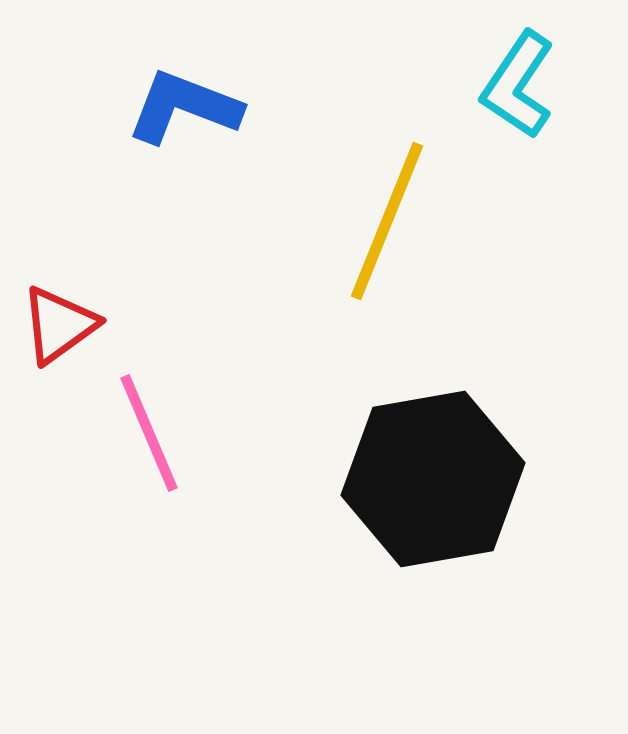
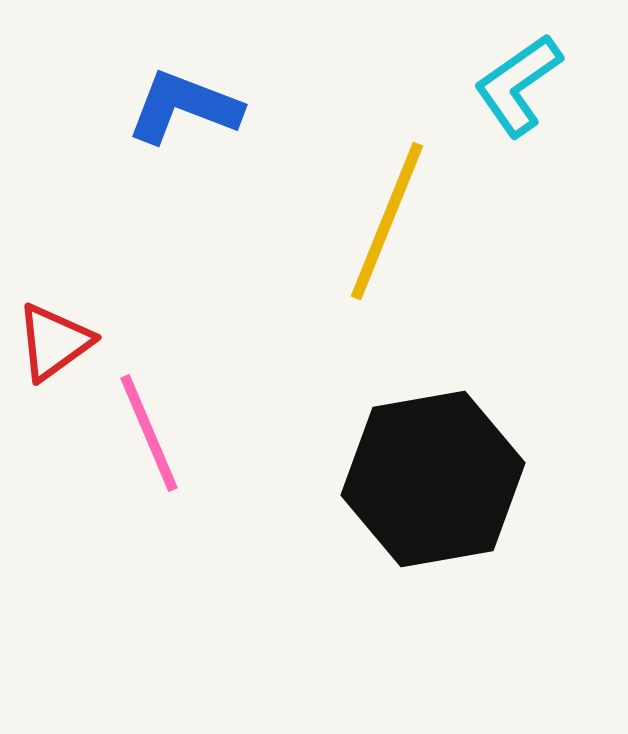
cyan L-shape: rotated 21 degrees clockwise
red triangle: moved 5 px left, 17 px down
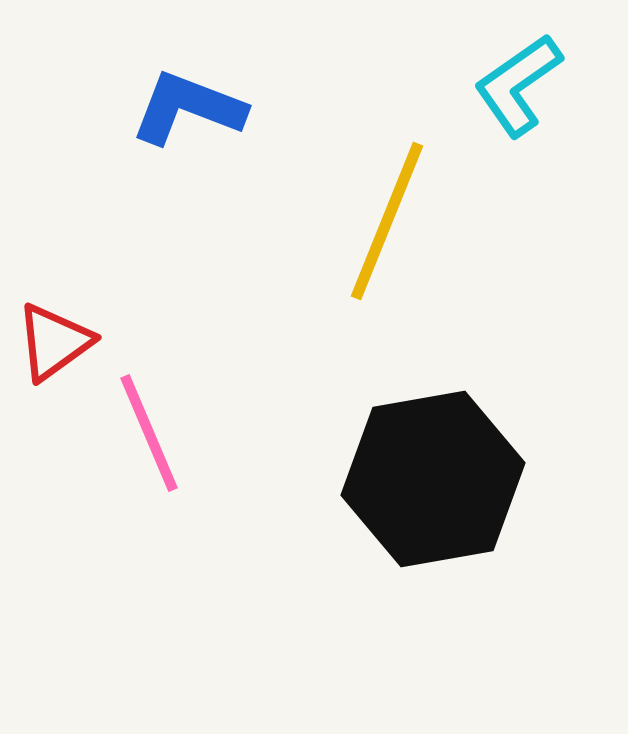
blue L-shape: moved 4 px right, 1 px down
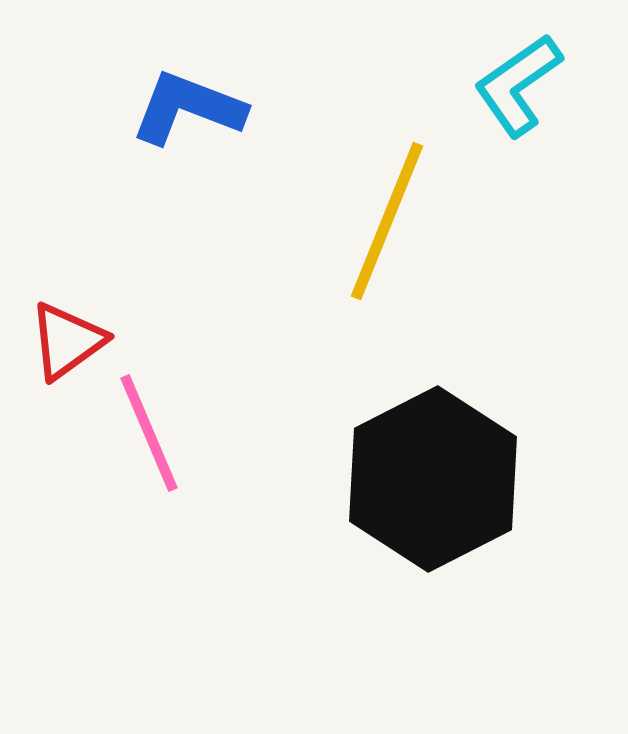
red triangle: moved 13 px right, 1 px up
black hexagon: rotated 17 degrees counterclockwise
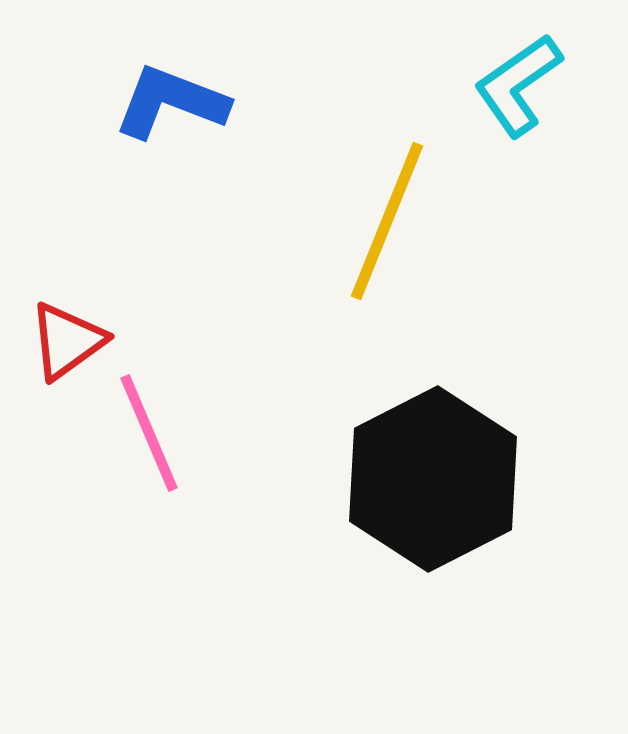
blue L-shape: moved 17 px left, 6 px up
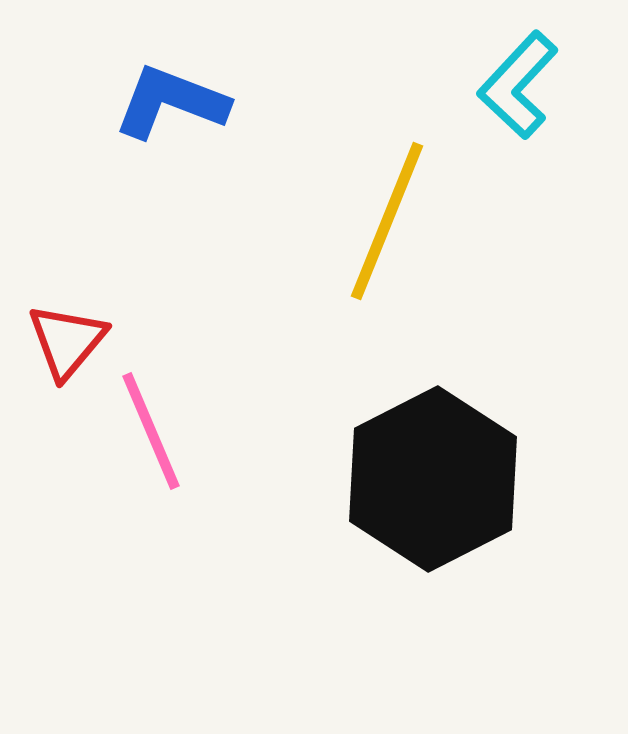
cyan L-shape: rotated 12 degrees counterclockwise
red triangle: rotated 14 degrees counterclockwise
pink line: moved 2 px right, 2 px up
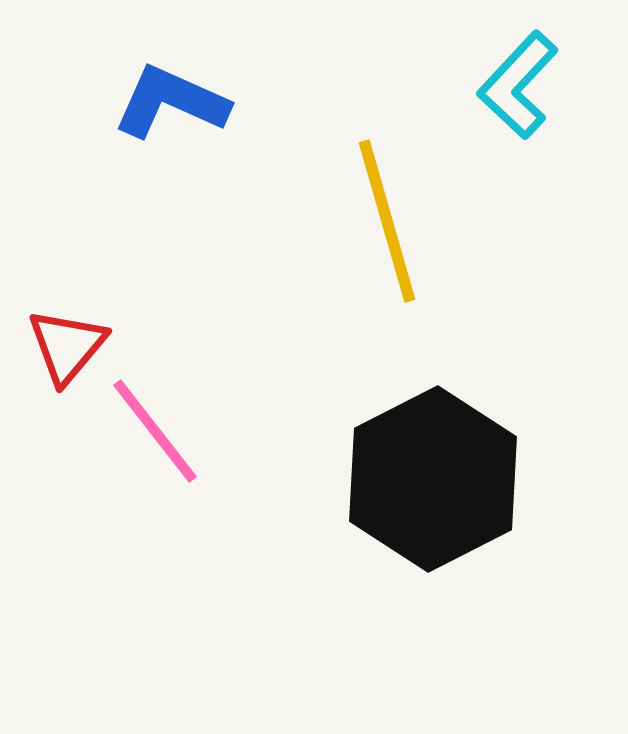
blue L-shape: rotated 3 degrees clockwise
yellow line: rotated 38 degrees counterclockwise
red triangle: moved 5 px down
pink line: moved 4 px right; rotated 15 degrees counterclockwise
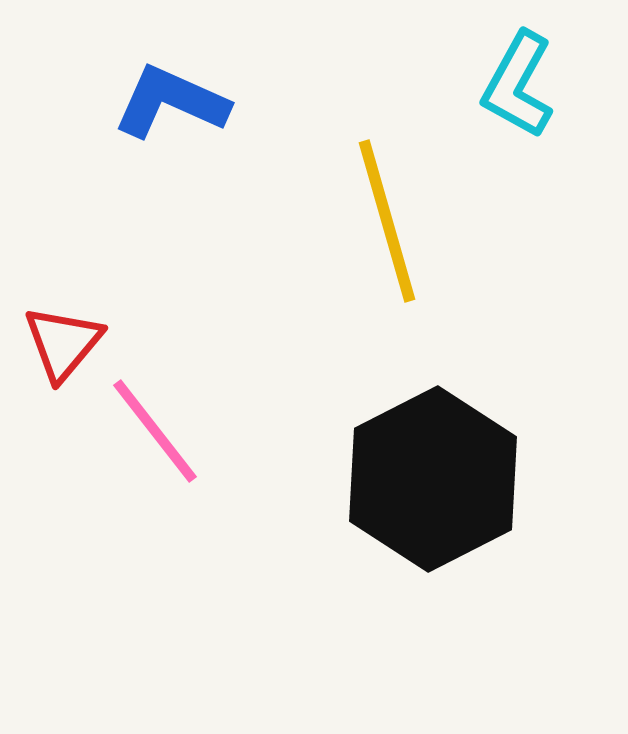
cyan L-shape: rotated 14 degrees counterclockwise
red triangle: moved 4 px left, 3 px up
